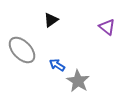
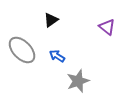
blue arrow: moved 9 px up
gray star: rotated 20 degrees clockwise
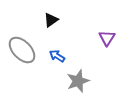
purple triangle: moved 11 px down; rotated 24 degrees clockwise
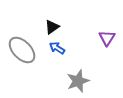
black triangle: moved 1 px right, 7 px down
blue arrow: moved 8 px up
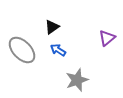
purple triangle: rotated 18 degrees clockwise
blue arrow: moved 1 px right, 2 px down
gray star: moved 1 px left, 1 px up
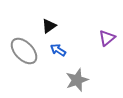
black triangle: moved 3 px left, 1 px up
gray ellipse: moved 2 px right, 1 px down
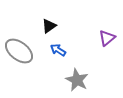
gray ellipse: moved 5 px left; rotated 8 degrees counterclockwise
gray star: rotated 25 degrees counterclockwise
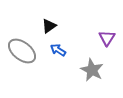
purple triangle: rotated 18 degrees counterclockwise
gray ellipse: moved 3 px right
gray star: moved 15 px right, 10 px up
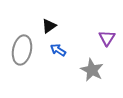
gray ellipse: moved 1 px up; rotated 64 degrees clockwise
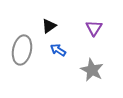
purple triangle: moved 13 px left, 10 px up
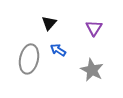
black triangle: moved 3 px up; rotated 14 degrees counterclockwise
gray ellipse: moved 7 px right, 9 px down
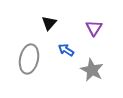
blue arrow: moved 8 px right
